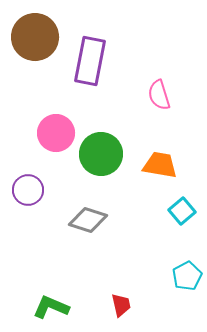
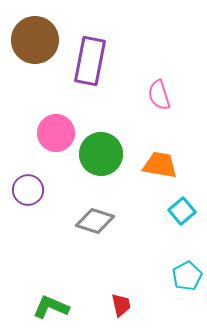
brown circle: moved 3 px down
gray diamond: moved 7 px right, 1 px down
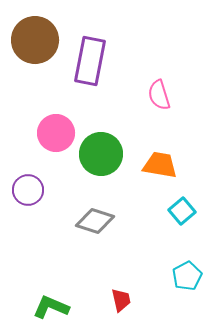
red trapezoid: moved 5 px up
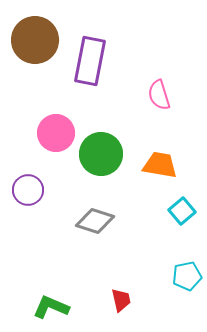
cyan pentagon: rotated 16 degrees clockwise
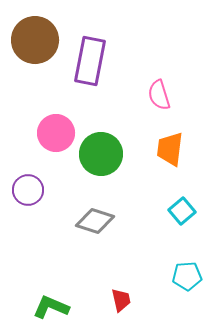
orange trapezoid: moved 10 px right, 16 px up; rotated 93 degrees counterclockwise
cyan pentagon: rotated 8 degrees clockwise
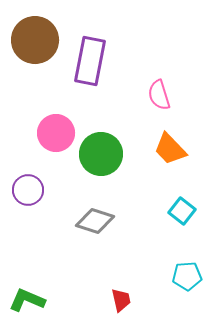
orange trapezoid: rotated 51 degrees counterclockwise
cyan square: rotated 12 degrees counterclockwise
green L-shape: moved 24 px left, 7 px up
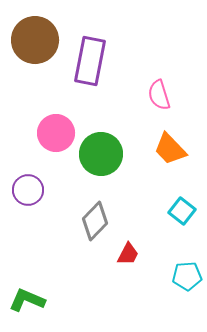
gray diamond: rotated 63 degrees counterclockwise
red trapezoid: moved 7 px right, 46 px up; rotated 40 degrees clockwise
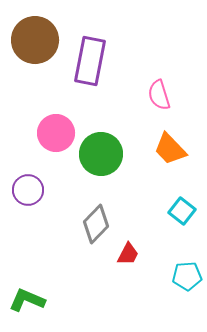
gray diamond: moved 1 px right, 3 px down
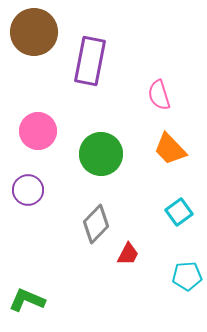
brown circle: moved 1 px left, 8 px up
pink circle: moved 18 px left, 2 px up
cyan square: moved 3 px left, 1 px down; rotated 16 degrees clockwise
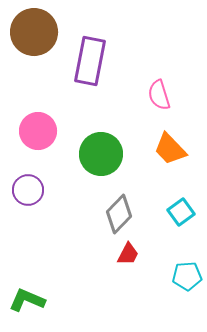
cyan square: moved 2 px right
gray diamond: moved 23 px right, 10 px up
